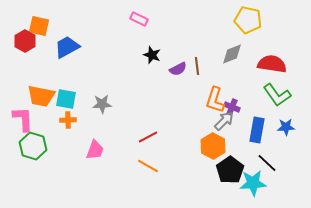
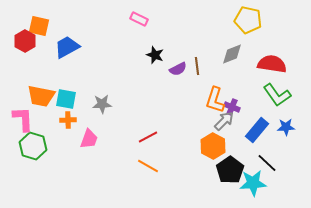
black star: moved 3 px right
blue rectangle: rotated 30 degrees clockwise
pink trapezoid: moved 6 px left, 11 px up
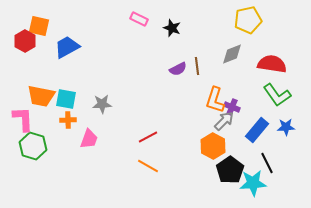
yellow pentagon: rotated 24 degrees counterclockwise
black star: moved 17 px right, 27 px up
black line: rotated 20 degrees clockwise
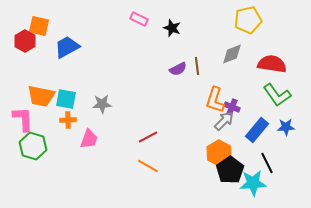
orange hexagon: moved 6 px right, 7 px down
